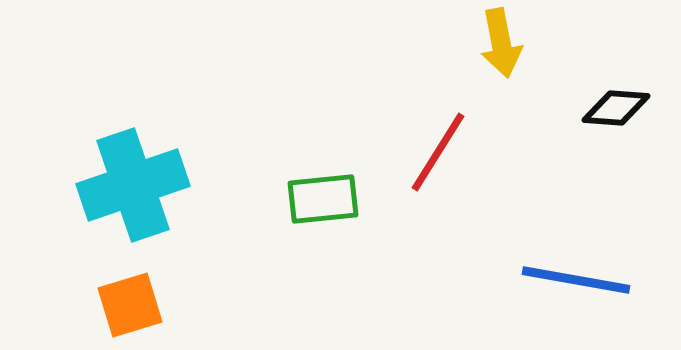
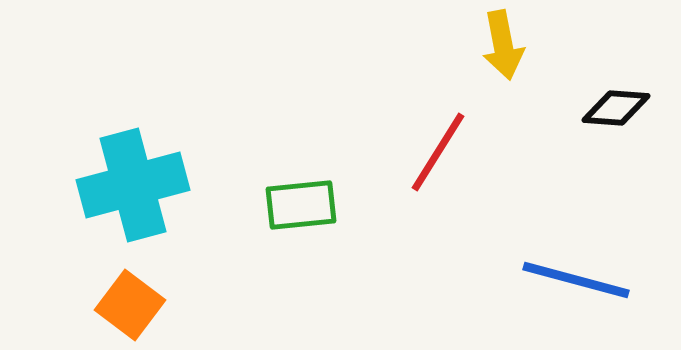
yellow arrow: moved 2 px right, 2 px down
cyan cross: rotated 4 degrees clockwise
green rectangle: moved 22 px left, 6 px down
blue line: rotated 5 degrees clockwise
orange square: rotated 36 degrees counterclockwise
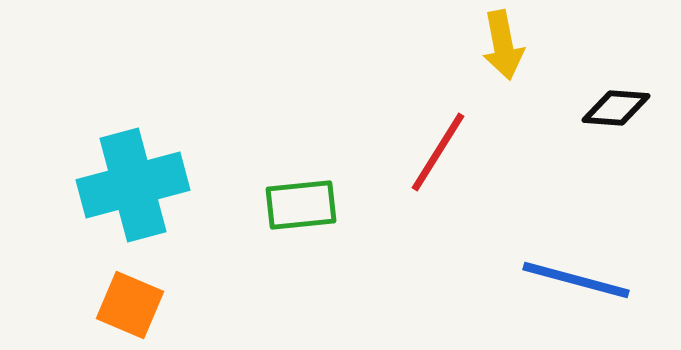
orange square: rotated 14 degrees counterclockwise
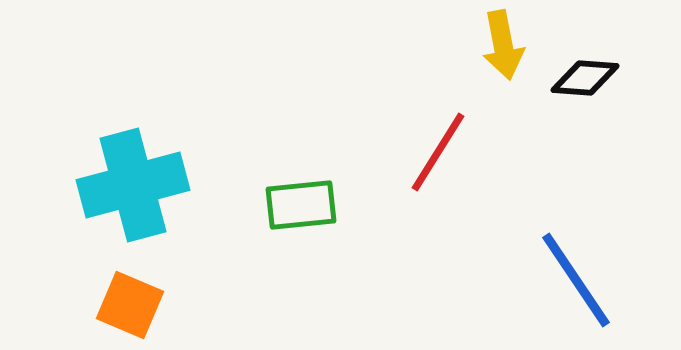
black diamond: moved 31 px left, 30 px up
blue line: rotated 41 degrees clockwise
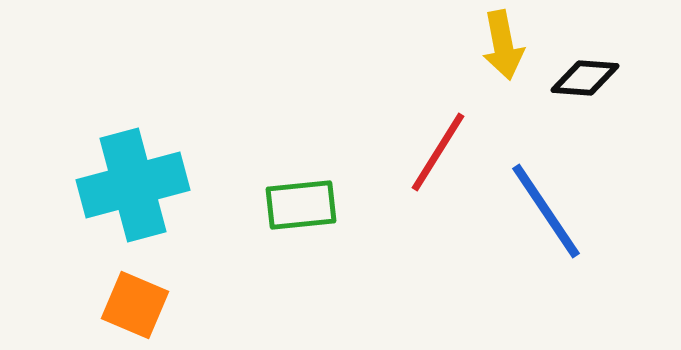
blue line: moved 30 px left, 69 px up
orange square: moved 5 px right
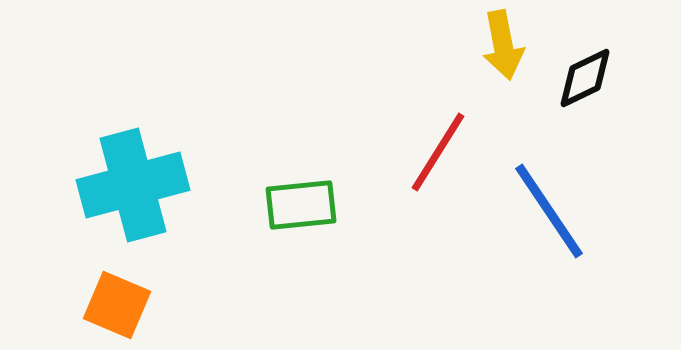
black diamond: rotated 30 degrees counterclockwise
blue line: moved 3 px right
orange square: moved 18 px left
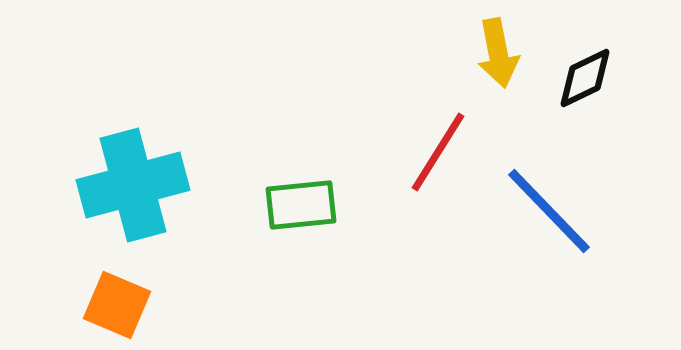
yellow arrow: moved 5 px left, 8 px down
blue line: rotated 10 degrees counterclockwise
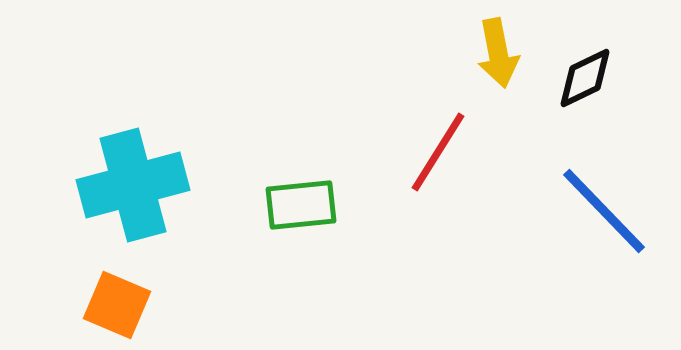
blue line: moved 55 px right
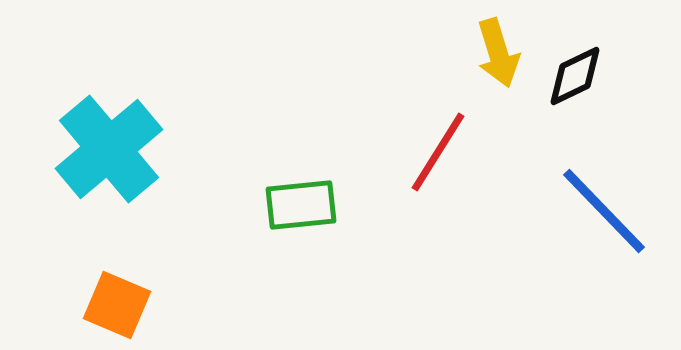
yellow arrow: rotated 6 degrees counterclockwise
black diamond: moved 10 px left, 2 px up
cyan cross: moved 24 px left, 36 px up; rotated 25 degrees counterclockwise
